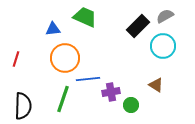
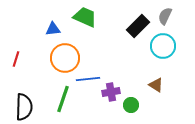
gray semicircle: rotated 36 degrees counterclockwise
black semicircle: moved 1 px right, 1 px down
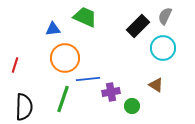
cyan circle: moved 2 px down
red line: moved 1 px left, 6 px down
green circle: moved 1 px right, 1 px down
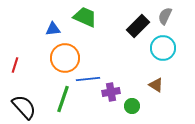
black semicircle: rotated 44 degrees counterclockwise
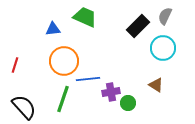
orange circle: moved 1 px left, 3 px down
green circle: moved 4 px left, 3 px up
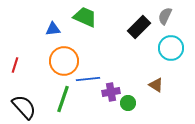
black rectangle: moved 1 px right, 1 px down
cyan circle: moved 8 px right
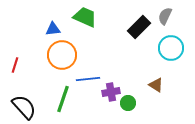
orange circle: moved 2 px left, 6 px up
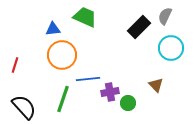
brown triangle: rotated 14 degrees clockwise
purple cross: moved 1 px left
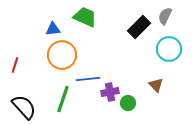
cyan circle: moved 2 px left, 1 px down
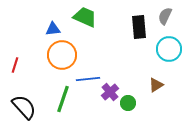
black rectangle: rotated 50 degrees counterclockwise
brown triangle: rotated 42 degrees clockwise
purple cross: rotated 30 degrees counterclockwise
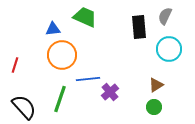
green line: moved 3 px left
green circle: moved 26 px right, 4 px down
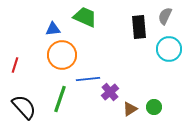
brown triangle: moved 26 px left, 24 px down
